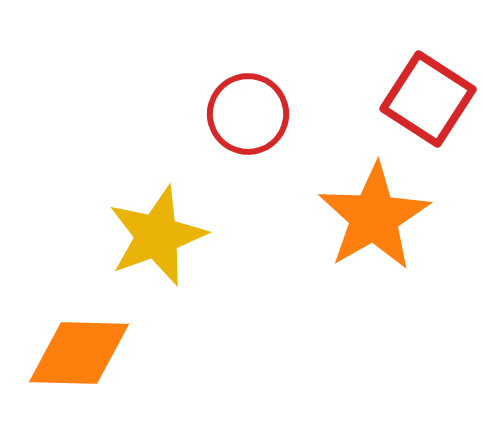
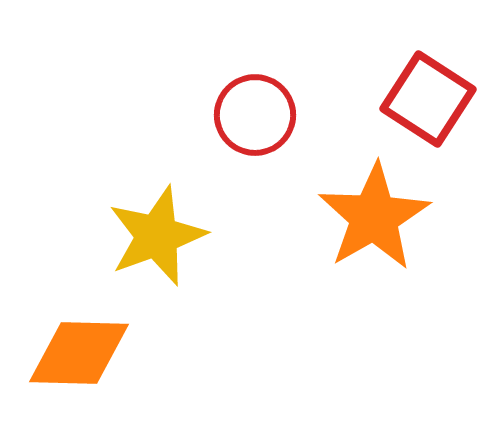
red circle: moved 7 px right, 1 px down
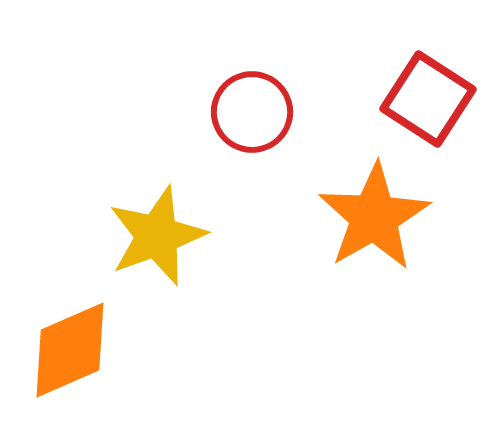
red circle: moved 3 px left, 3 px up
orange diamond: moved 9 px left, 3 px up; rotated 25 degrees counterclockwise
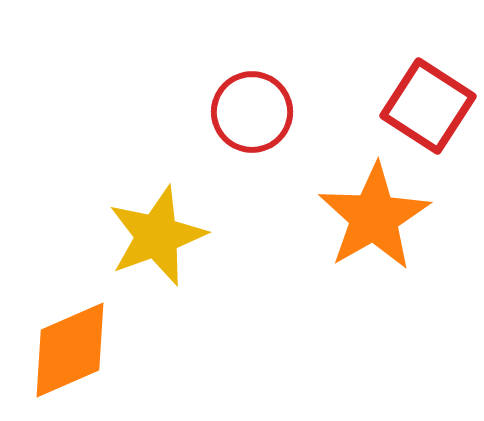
red square: moved 7 px down
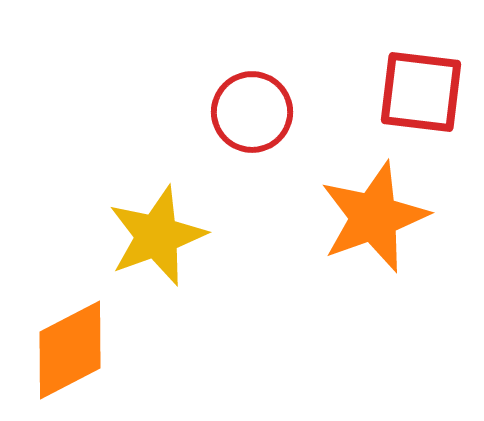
red square: moved 7 px left, 14 px up; rotated 26 degrees counterclockwise
orange star: rotated 10 degrees clockwise
orange diamond: rotated 4 degrees counterclockwise
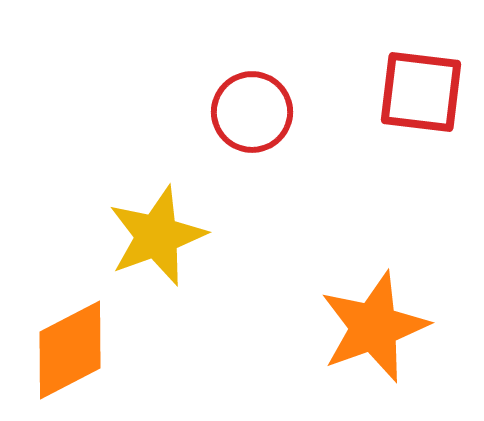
orange star: moved 110 px down
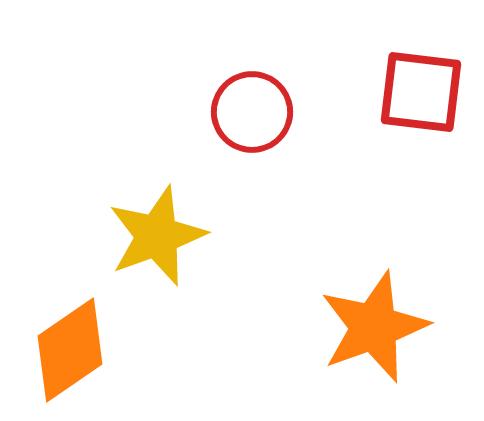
orange diamond: rotated 7 degrees counterclockwise
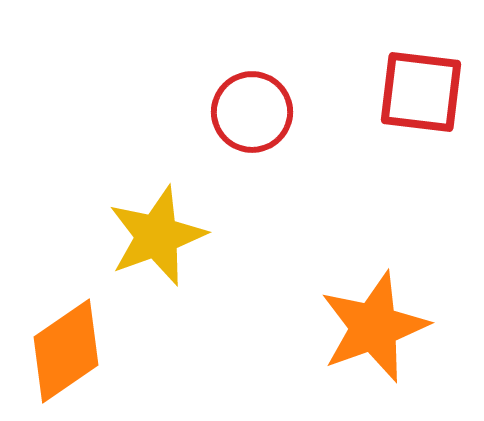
orange diamond: moved 4 px left, 1 px down
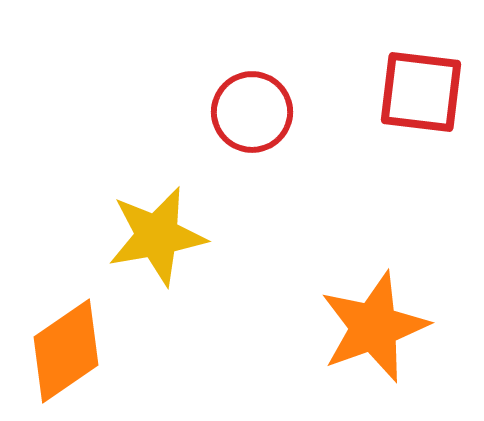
yellow star: rotated 10 degrees clockwise
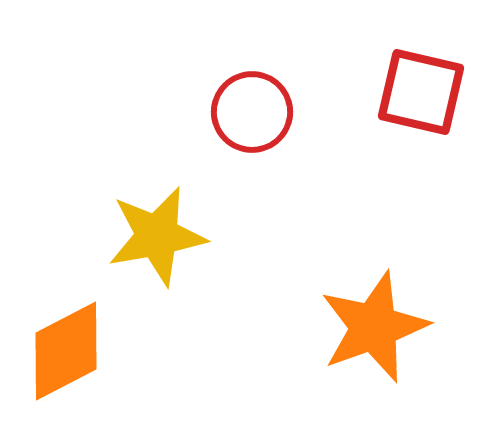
red square: rotated 6 degrees clockwise
orange diamond: rotated 7 degrees clockwise
